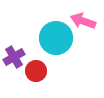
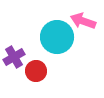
cyan circle: moved 1 px right, 1 px up
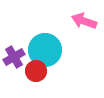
pink arrow: moved 1 px right
cyan circle: moved 12 px left, 13 px down
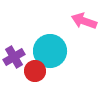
cyan circle: moved 5 px right, 1 px down
red circle: moved 1 px left
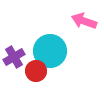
red circle: moved 1 px right
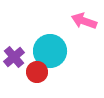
purple cross: rotated 10 degrees counterclockwise
red circle: moved 1 px right, 1 px down
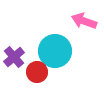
cyan circle: moved 5 px right
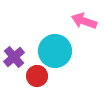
red circle: moved 4 px down
